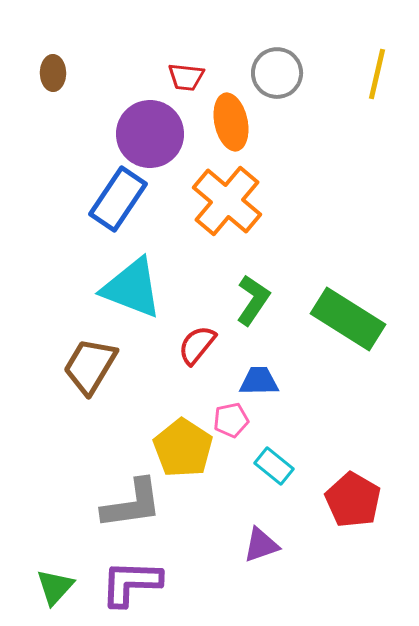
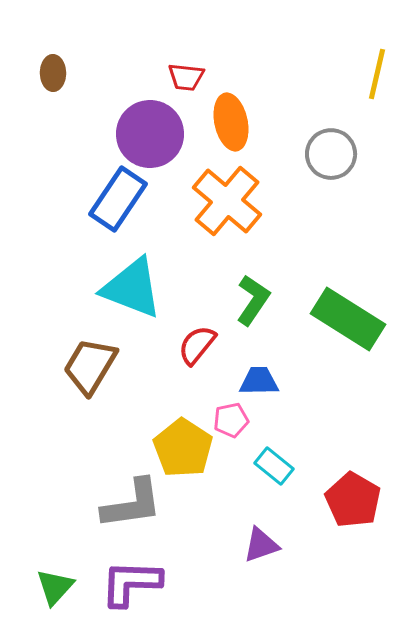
gray circle: moved 54 px right, 81 px down
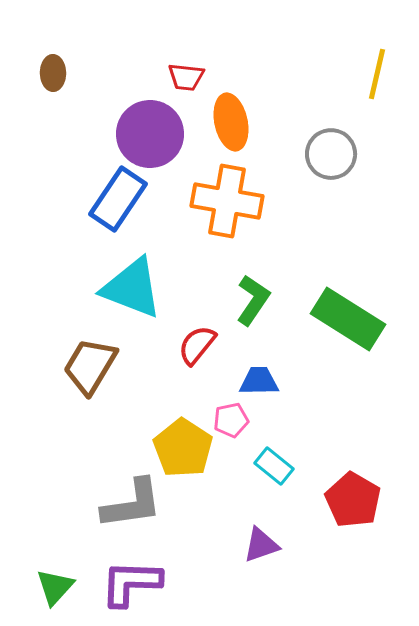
orange cross: rotated 30 degrees counterclockwise
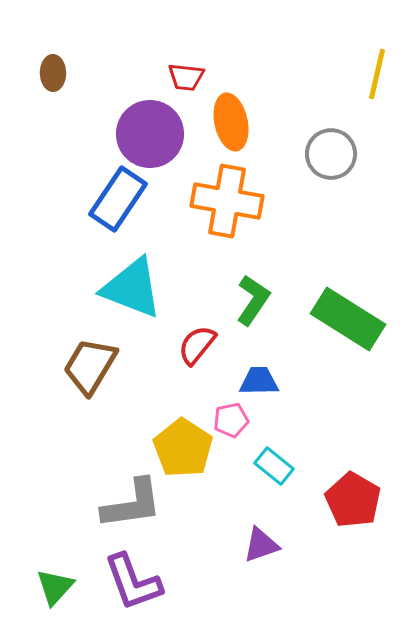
purple L-shape: moved 2 px right, 1 px up; rotated 112 degrees counterclockwise
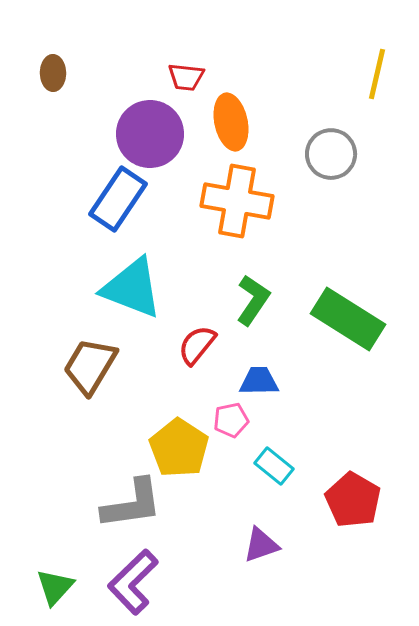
orange cross: moved 10 px right
yellow pentagon: moved 4 px left
purple L-shape: rotated 66 degrees clockwise
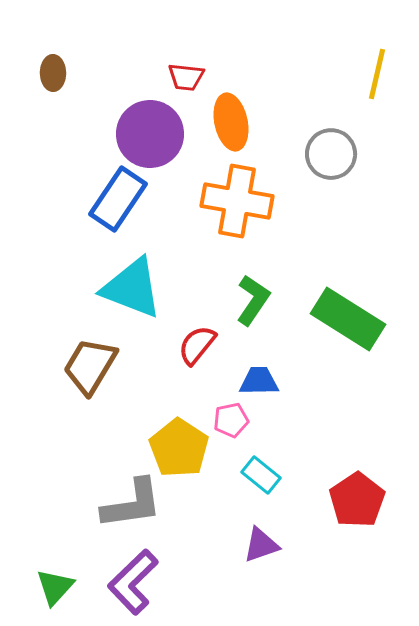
cyan rectangle: moved 13 px left, 9 px down
red pentagon: moved 4 px right; rotated 8 degrees clockwise
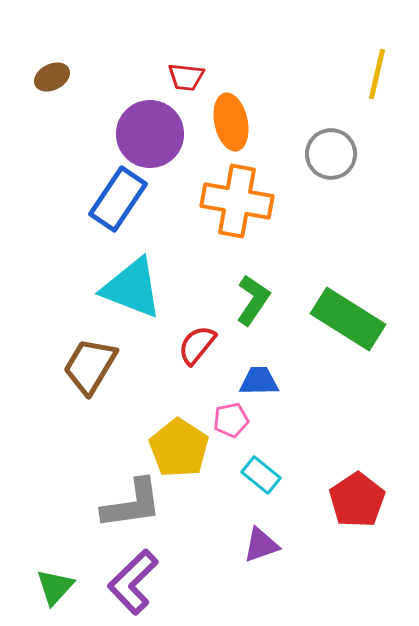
brown ellipse: moved 1 px left, 4 px down; rotated 64 degrees clockwise
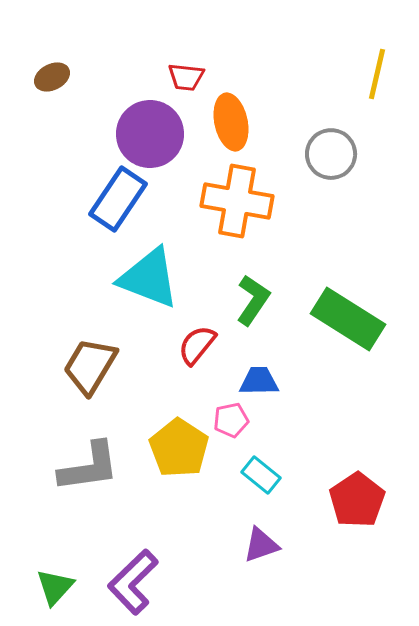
cyan triangle: moved 17 px right, 10 px up
gray L-shape: moved 43 px left, 37 px up
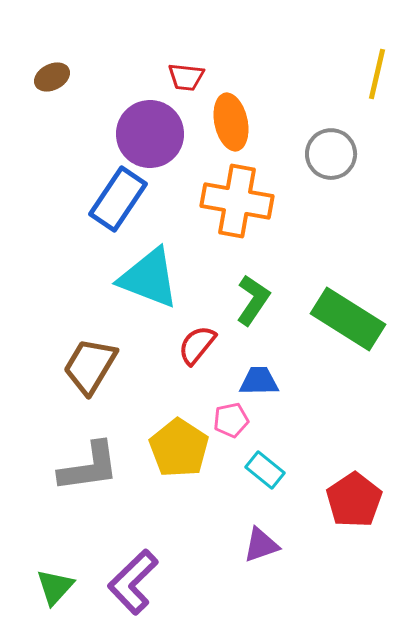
cyan rectangle: moved 4 px right, 5 px up
red pentagon: moved 3 px left
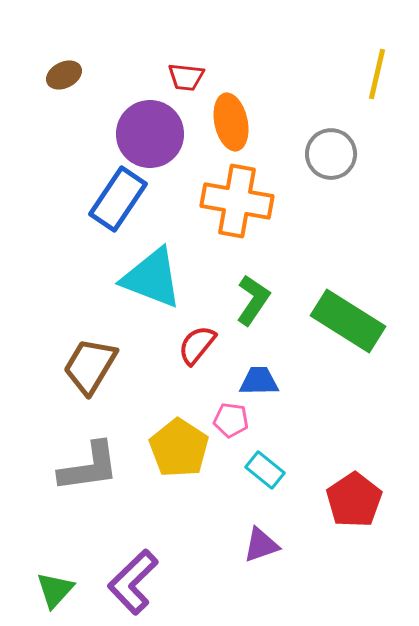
brown ellipse: moved 12 px right, 2 px up
cyan triangle: moved 3 px right
green rectangle: moved 2 px down
pink pentagon: rotated 20 degrees clockwise
green triangle: moved 3 px down
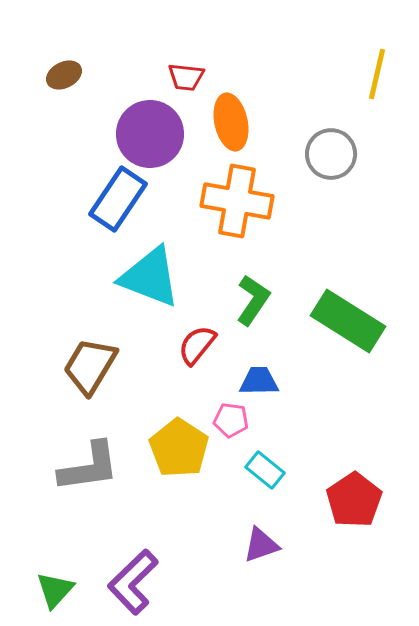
cyan triangle: moved 2 px left, 1 px up
